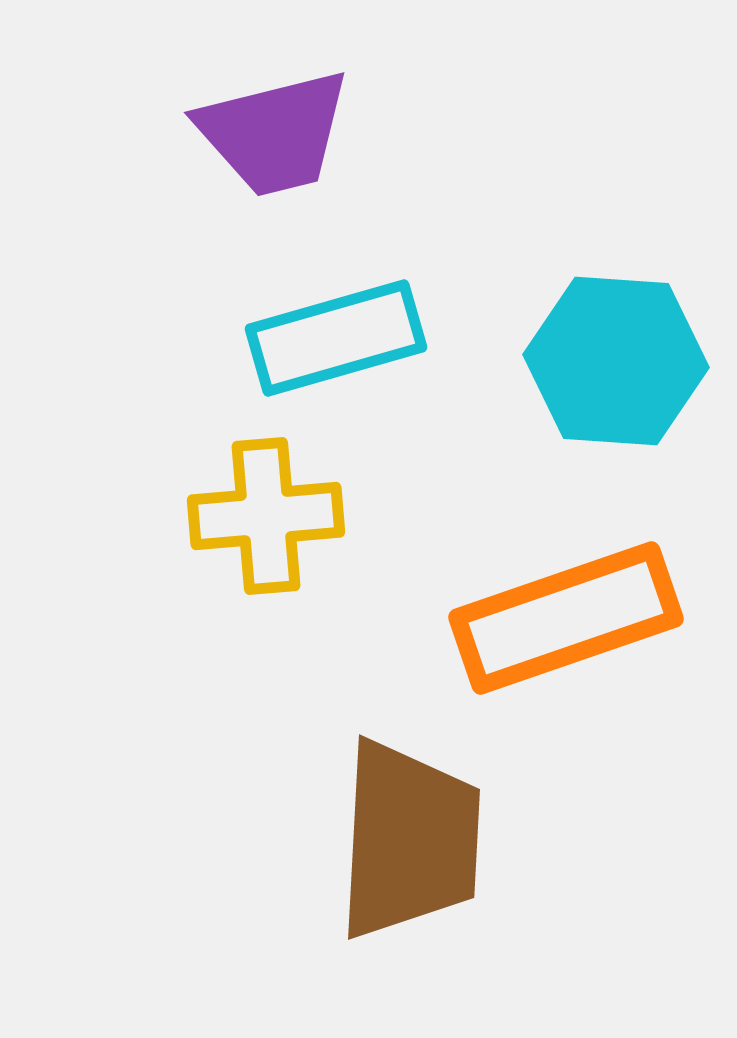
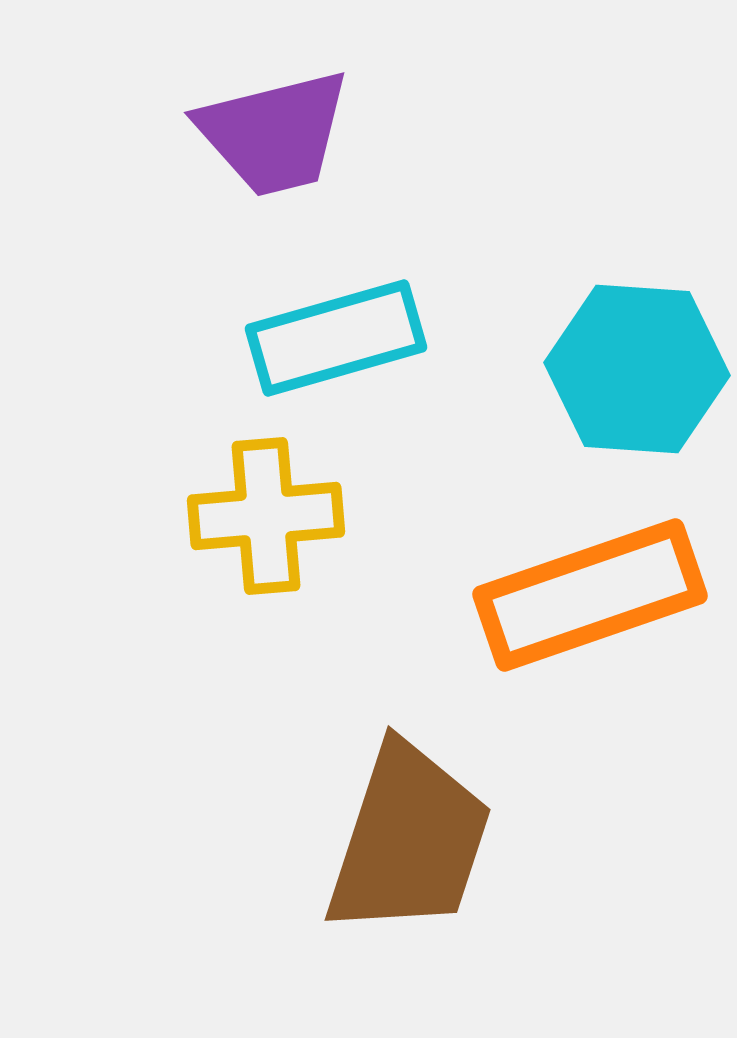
cyan hexagon: moved 21 px right, 8 px down
orange rectangle: moved 24 px right, 23 px up
brown trapezoid: rotated 15 degrees clockwise
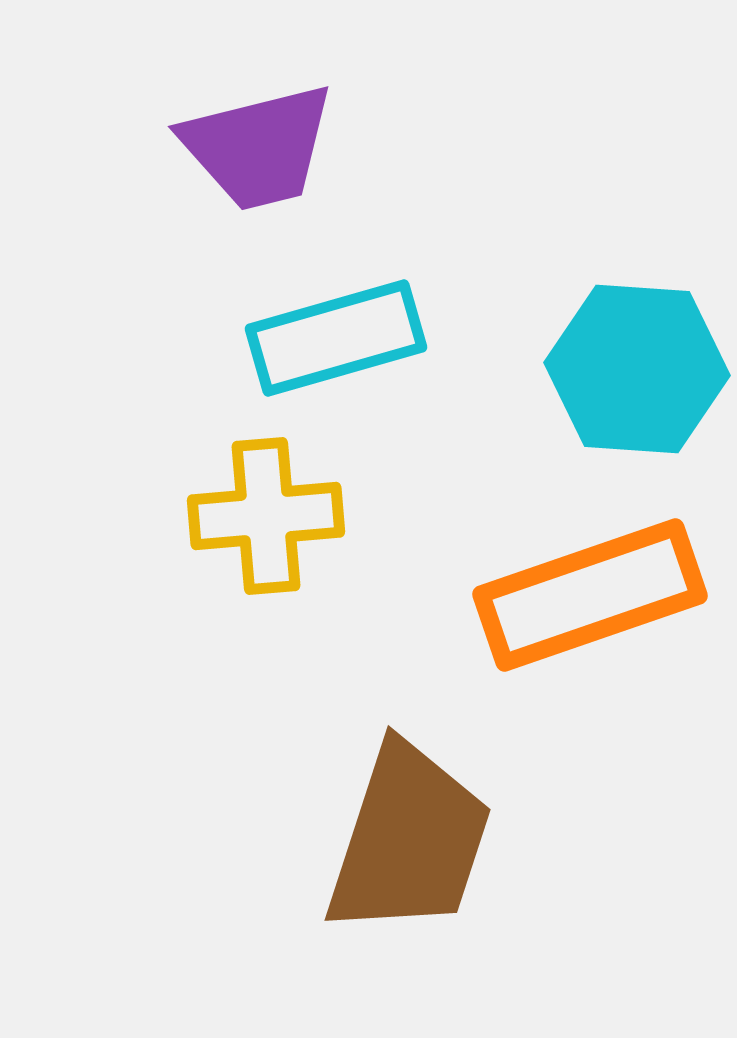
purple trapezoid: moved 16 px left, 14 px down
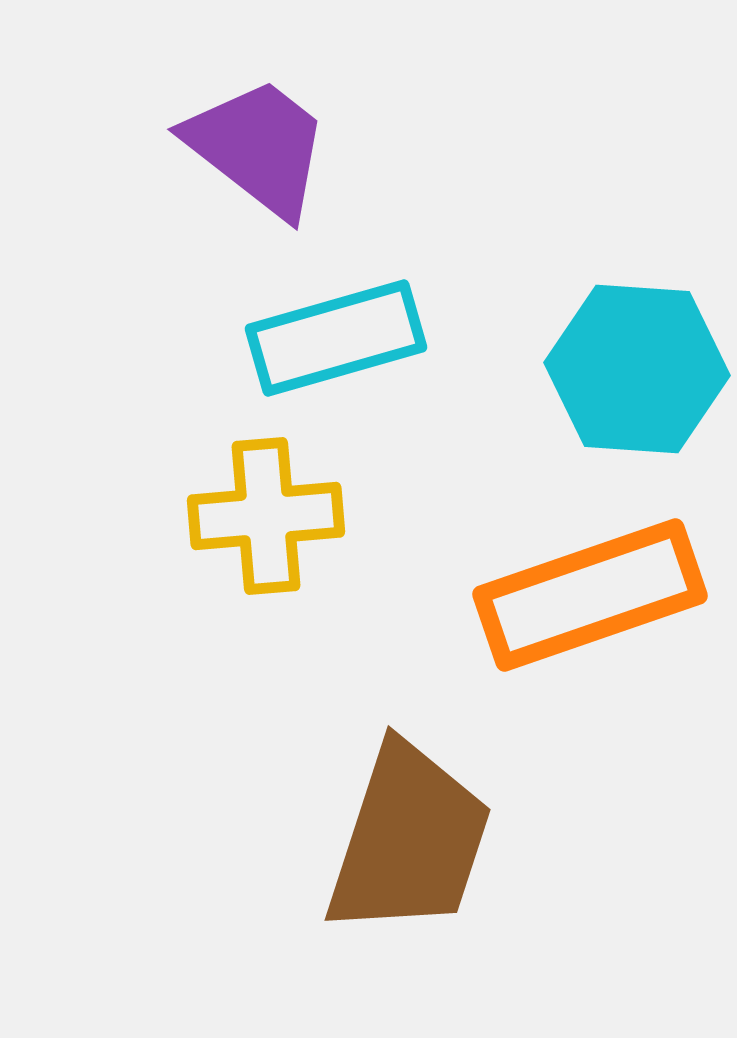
purple trapezoid: rotated 128 degrees counterclockwise
